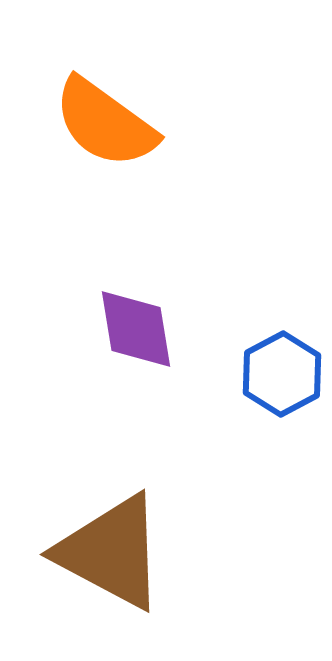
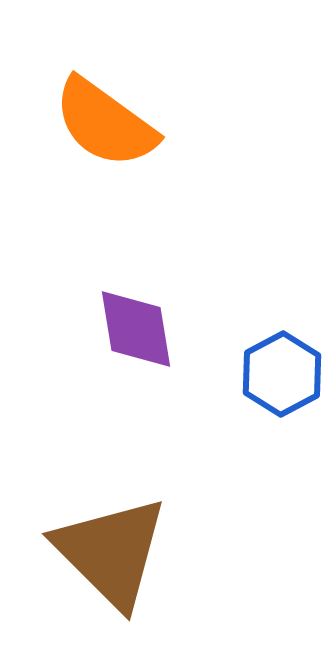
brown triangle: rotated 17 degrees clockwise
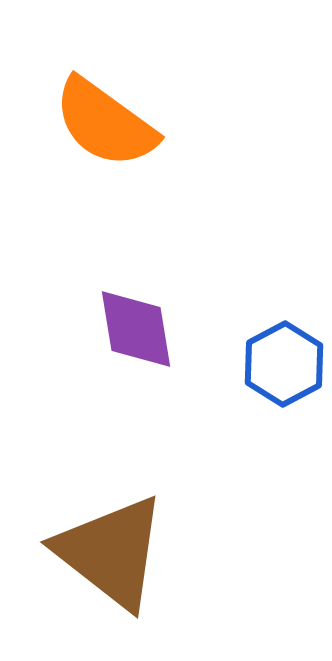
blue hexagon: moved 2 px right, 10 px up
brown triangle: rotated 7 degrees counterclockwise
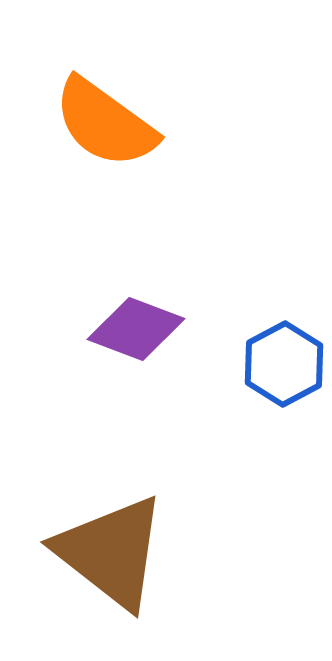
purple diamond: rotated 60 degrees counterclockwise
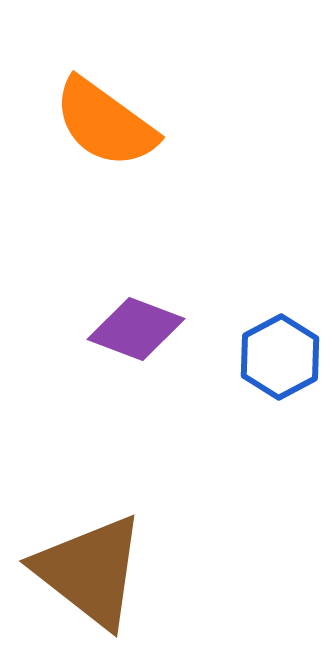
blue hexagon: moved 4 px left, 7 px up
brown triangle: moved 21 px left, 19 px down
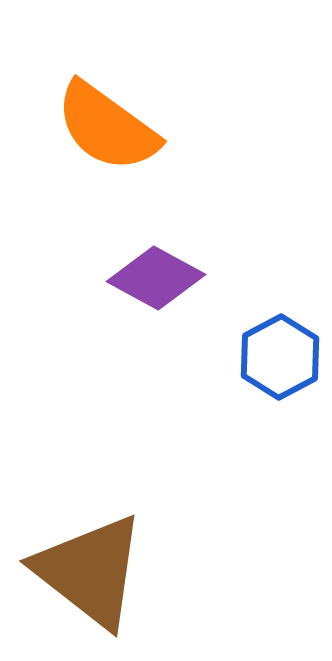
orange semicircle: moved 2 px right, 4 px down
purple diamond: moved 20 px right, 51 px up; rotated 8 degrees clockwise
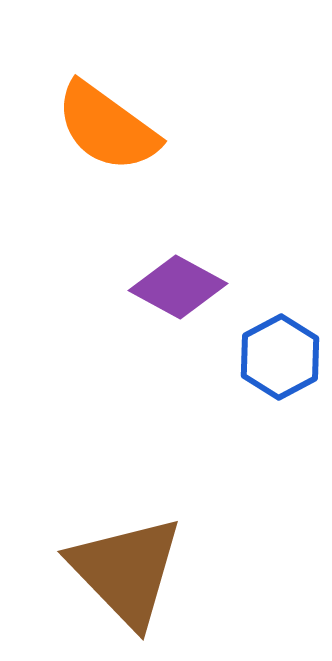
purple diamond: moved 22 px right, 9 px down
brown triangle: moved 36 px right; rotated 8 degrees clockwise
